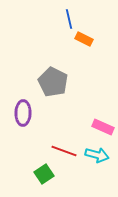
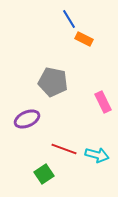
blue line: rotated 18 degrees counterclockwise
gray pentagon: rotated 16 degrees counterclockwise
purple ellipse: moved 4 px right, 6 px down; rotated 65 degrees clockwise
pink rectangle: moved 25 px up; rotated 40 degrees clockwise
red line: moved 2 px up
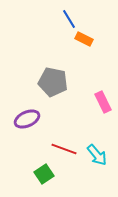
cyan arrow: rotated 35 degrees clockwise
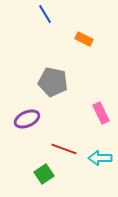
blue line: moved 24 px left, 5 px up
pink rectangle: moved 2 px left, 11 px down
cyan arrow: moved 3 px right, 3 px down; rotated 130 degrees clockwise
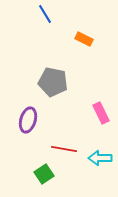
purple ellipse: moved 1 px right, 1 px down; rotated 50 degrees counterclockwise
red line: rotated 10 degrees counterclockwise
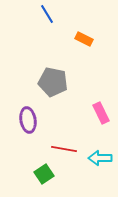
blue line: moved 2 px right
purple ellipse: rotated 25 degrees counterclockwise
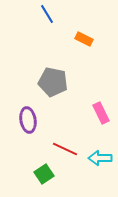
red line: moved 1 px right; rotated 15 degrees clockwise
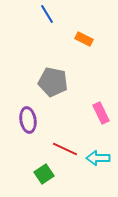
cyan arrow: moved 2 px left
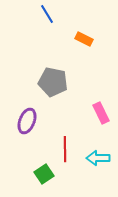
purple ellipse: moved 1 px left, 1 px down; rotated 30 degrees clockwise
red line: rotated 65 degrees clockwise
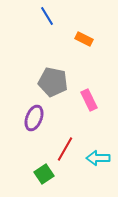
blue line: moved 2 px down
pink rectangle: moved 12 px left, 13 px up
purple ellipse: moved 7 px right, 3 px up
red line: rotated 30 degrees clockwise
